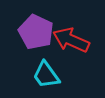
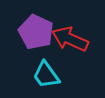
red arrow: moved 1 px left, 1 px up
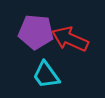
purple pentagon: rotated 20 degrees counterclockwise
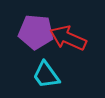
red arrow: moved 2 px left, 1 px up
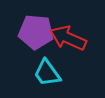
cyan trapezoid: moved 1 px right, 2 px up
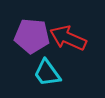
purple pentagon: moved 4 px left, 4 px down
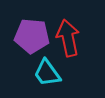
red arrow: rotated 54 degrees clockwise
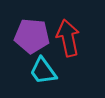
cyan trapezoid: moved 4 px left, 2 px up
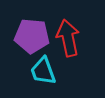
cyan trapezoid: rotated 16 degrees clockwise
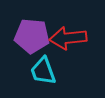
red arrow: rotated 84 degrees counterclockwise
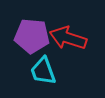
red arrow: rotated 24 degrees clockwise
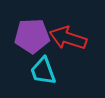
purple pentagon: rotated 8 degrees counterclockwise
